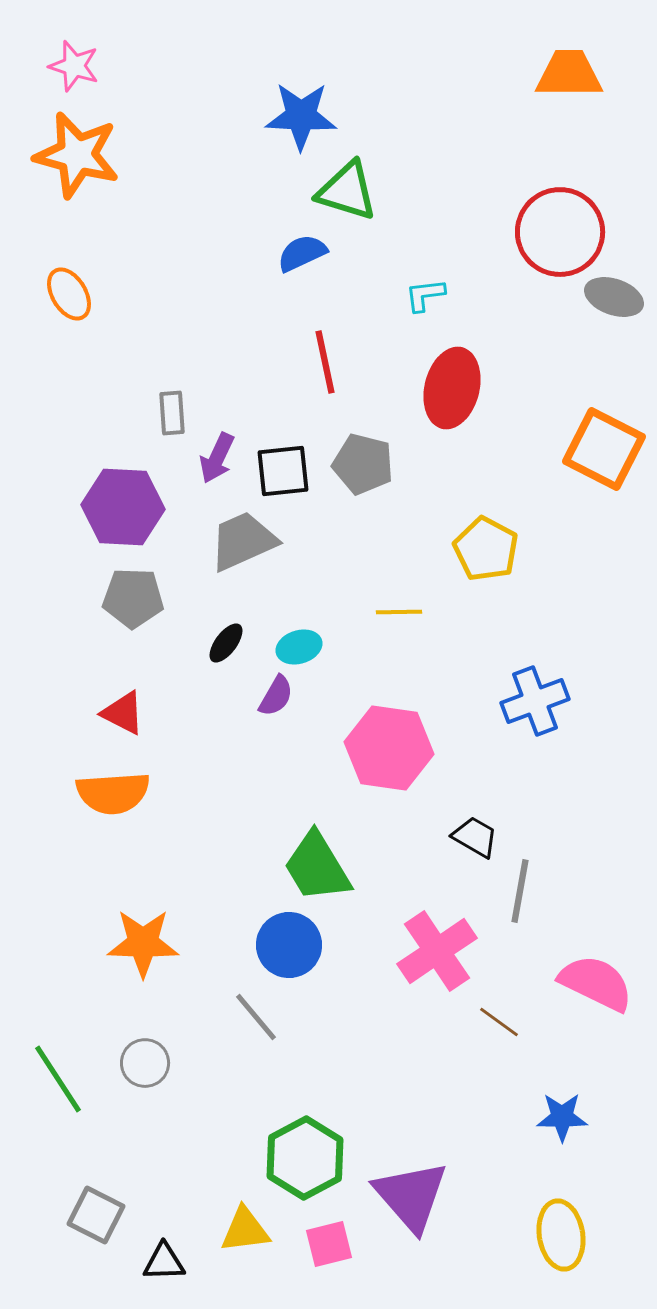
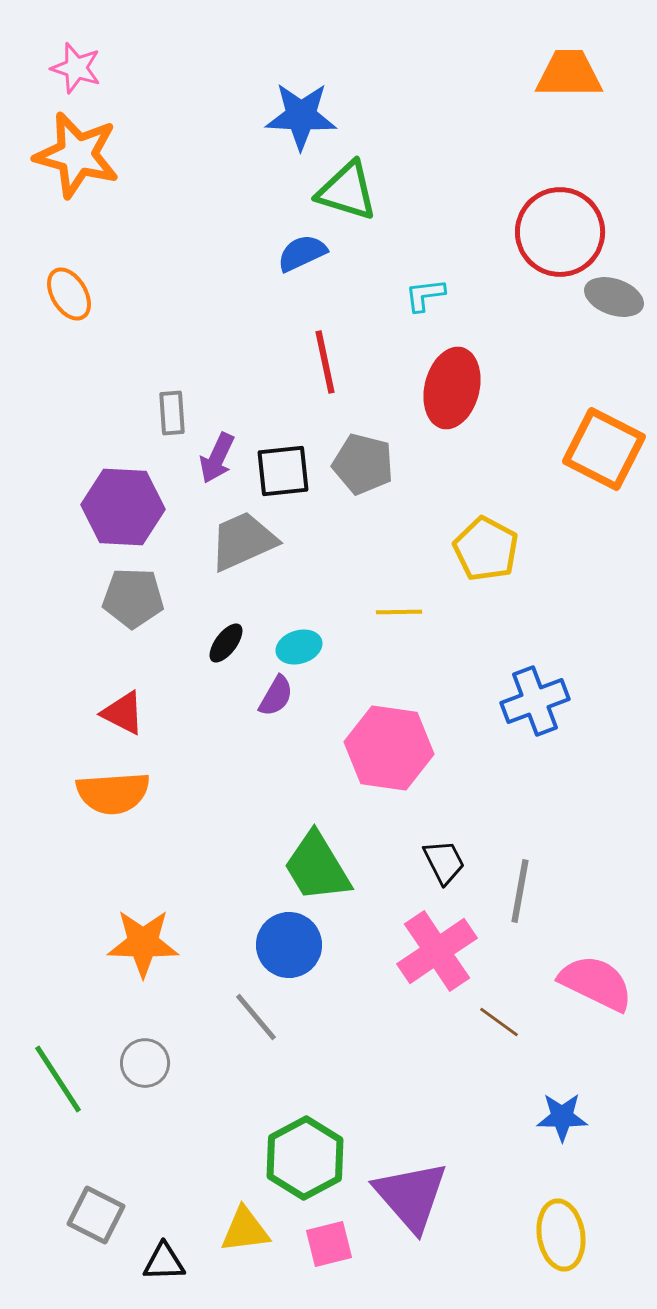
pink star at (74, 66): moved 2 px right, 2 px down
black trapezoid at (475, 837): moved 31 px left, 25 px down; rotated 33 degrees clockwise
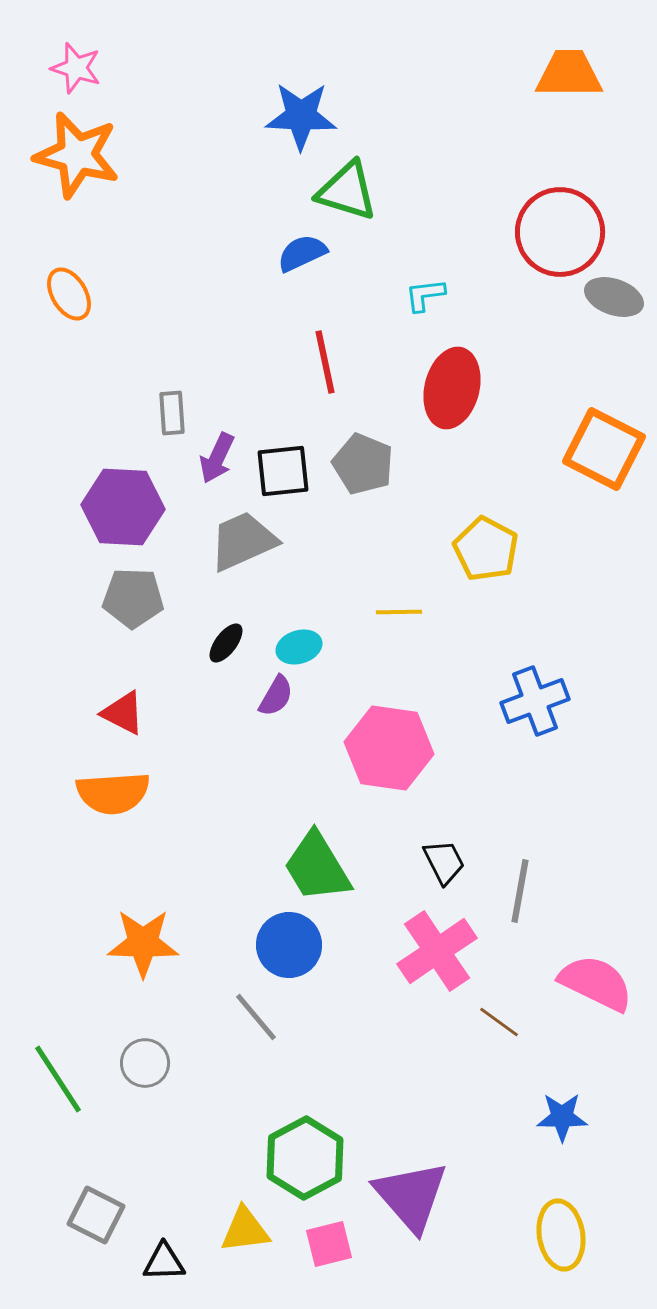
gray pentagon at (363, 464): rotated 8 degrees clockwise
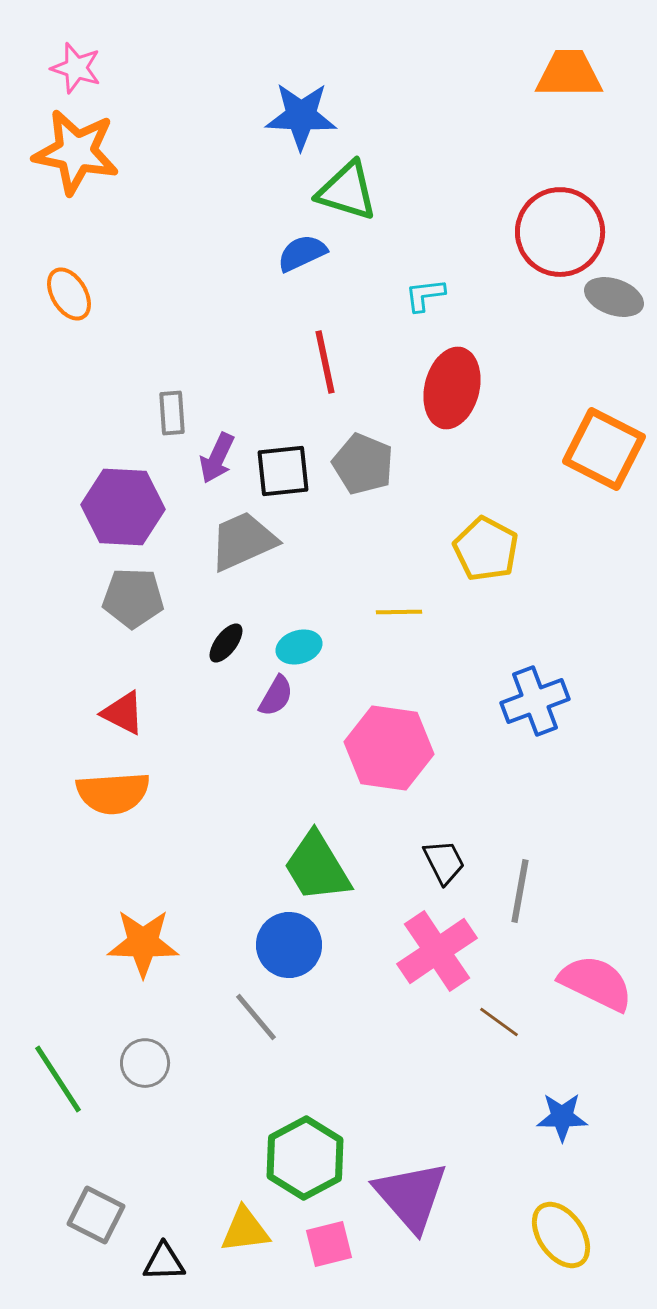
orange star at (77, 155): moved 1 px left, 3 px up; rotated 4 degrees counterclockwise
yellow ellipse at (561, 1235): rotated 26 degrees counterclockwise
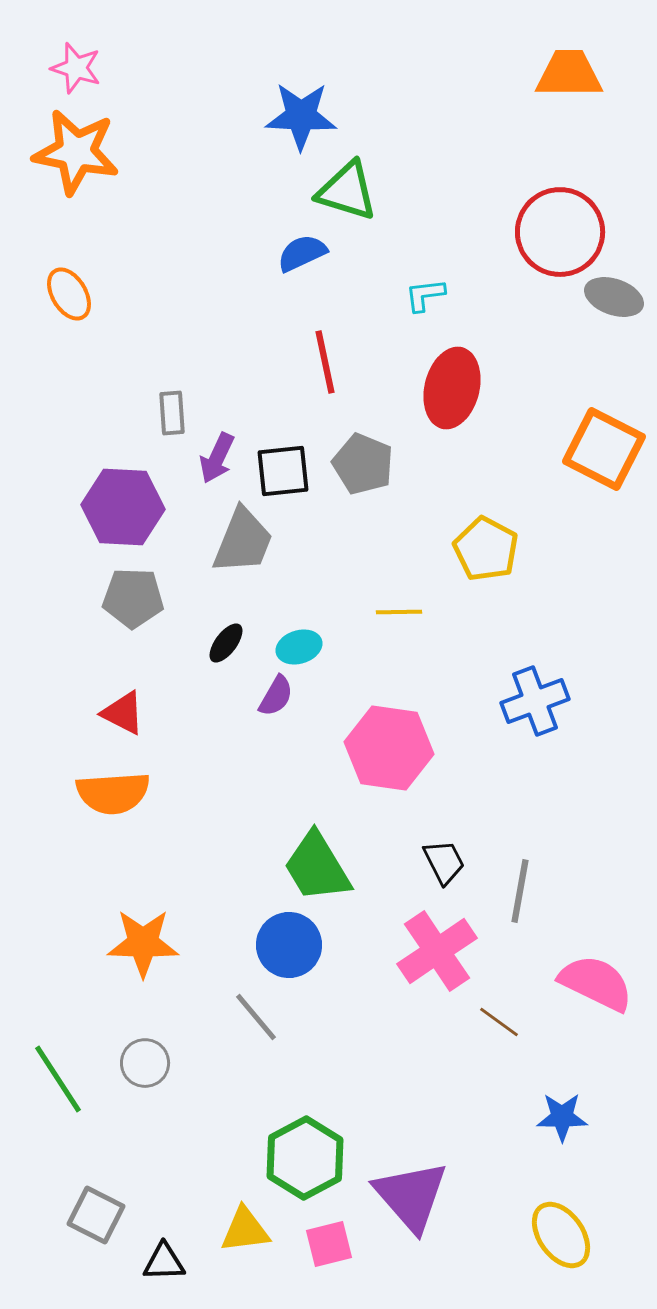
gray trapezoid at (243, 541): rotated 136 degrees clockwise
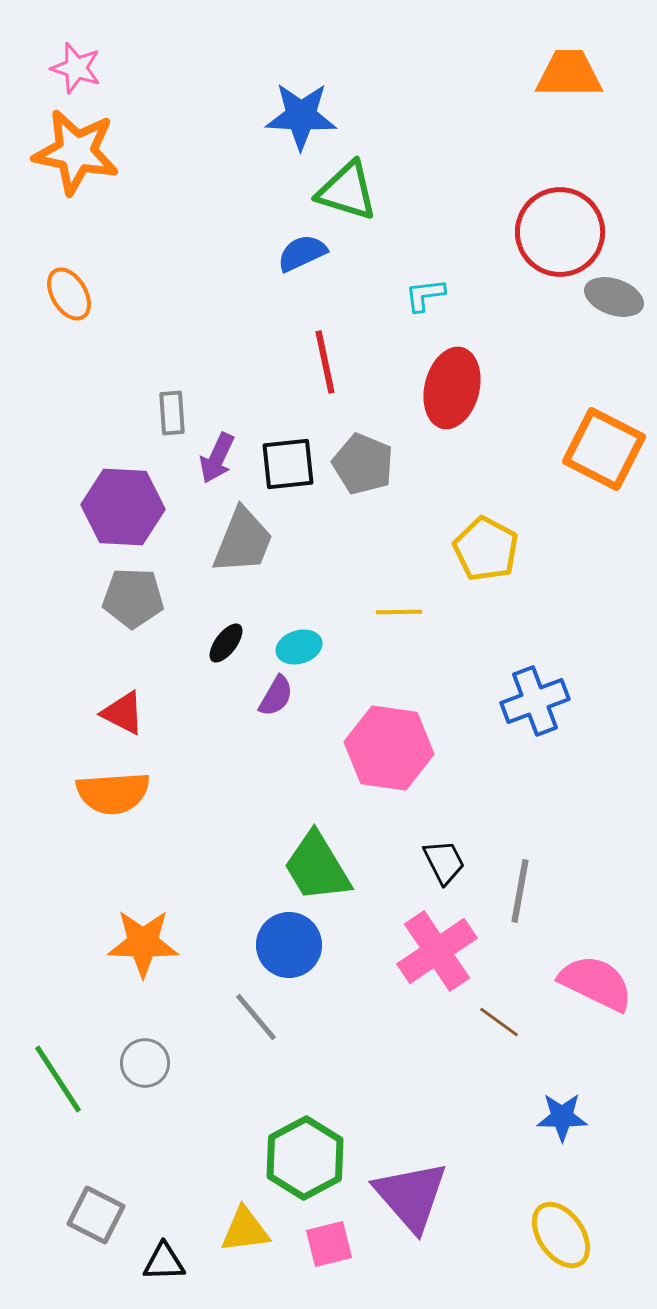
black square at (283, 471): moved 5 px right, 7 px up
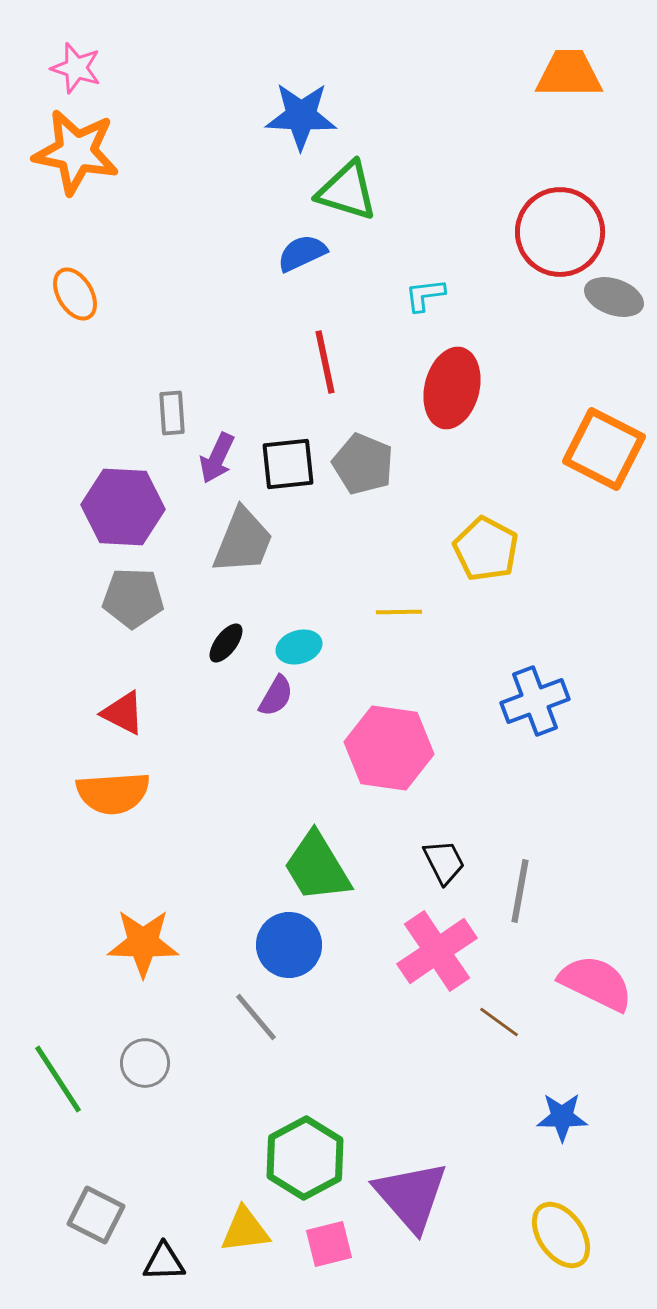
orange ellipse at (69, 294): moved 6 px right
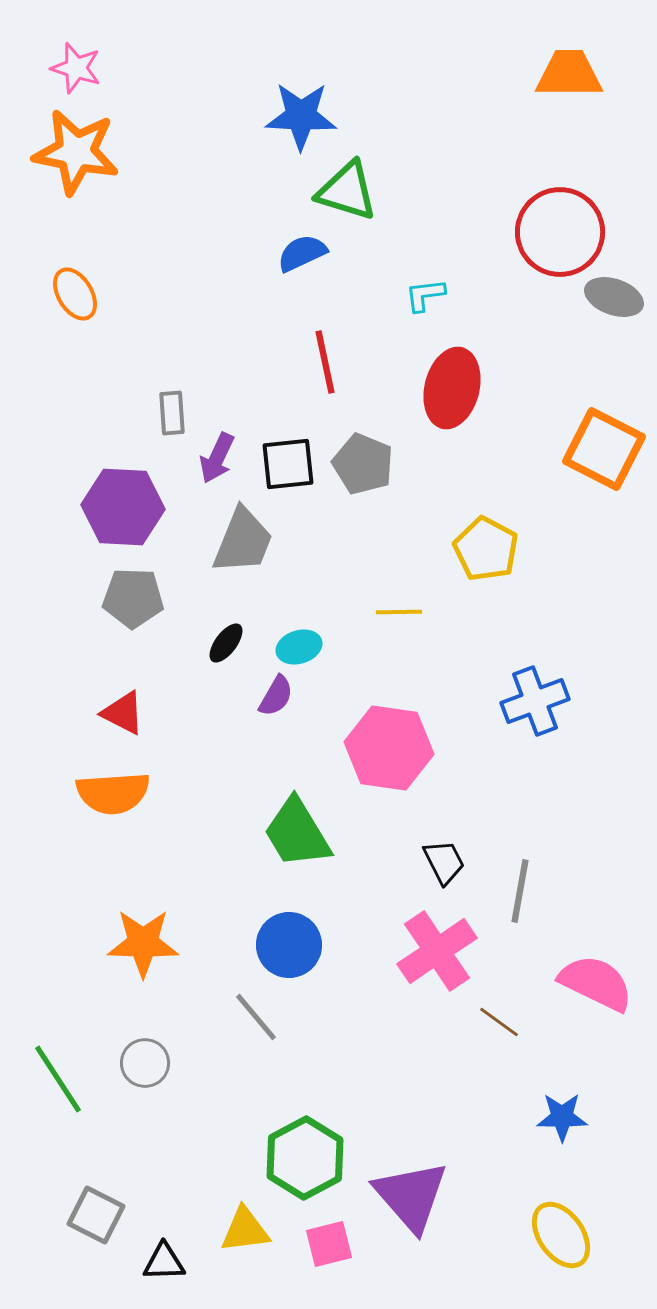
green trapezoid at (317, 867): moved 20 px left, 34 px up
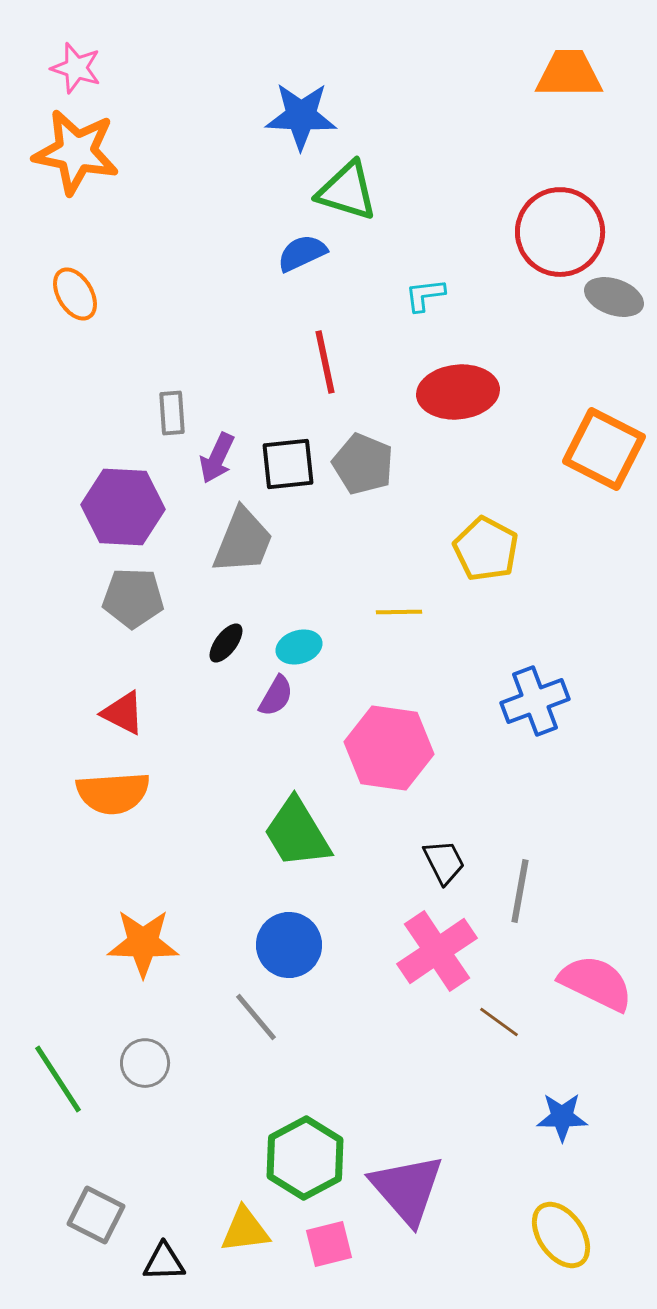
red ellipse at (452, 388): moved 6 px right, 4 px down; rotated 70 degrees clockwise
purple triangle at (411, 1196): moved 4 px left, 7 px up
